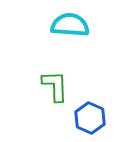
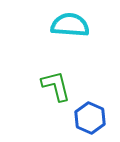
green L-shape: moved 1 px right; rotated 12 degrees counterclockwise
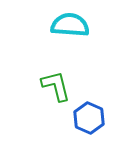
blue hexagon: moved 1 px left
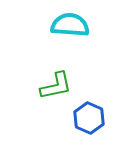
green L-shape: rotated 92 degrees clockwise
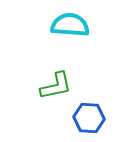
blue hexagon: rotated 20 degrees counterclockwise
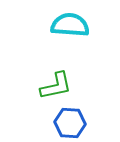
blue hexagon: moved 19 px left, 5 px down
